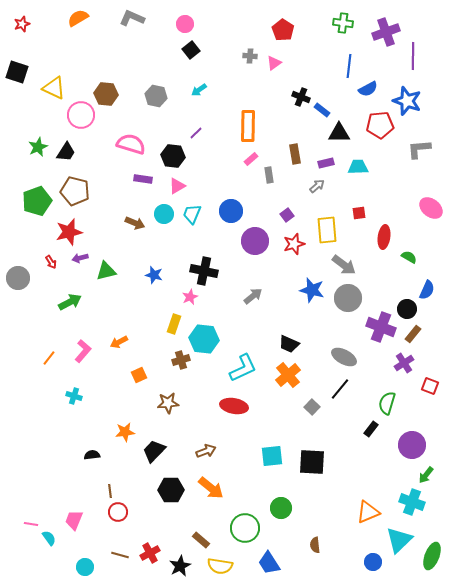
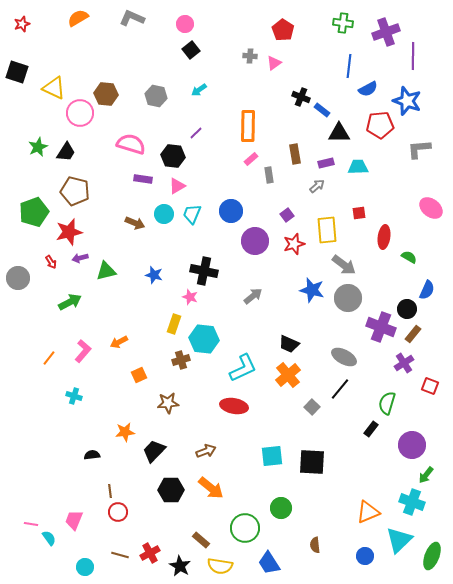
pink circle at (81, 115): moved 1 px left, 2 px up
green pentagon at (37, 201): moved 3 px left, 11 px down
pink star at (190, 297): rotated 28 degrees counterclockwise
blue circle at (373, 562): moved 8 px left, 6 px up
black star at (180, 566): rotated 15 degrees counterclockwise
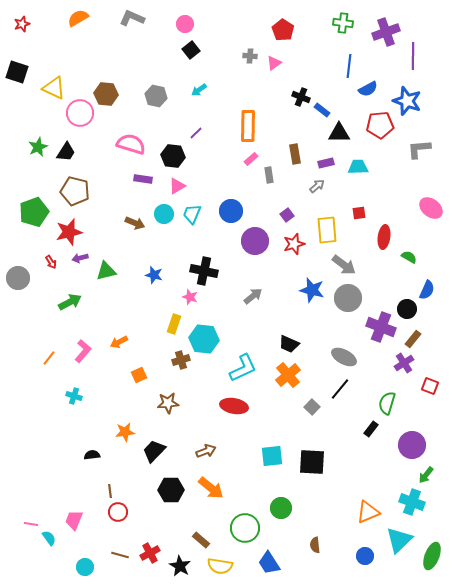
brown rectangle at (413, 334): moved 5 px down
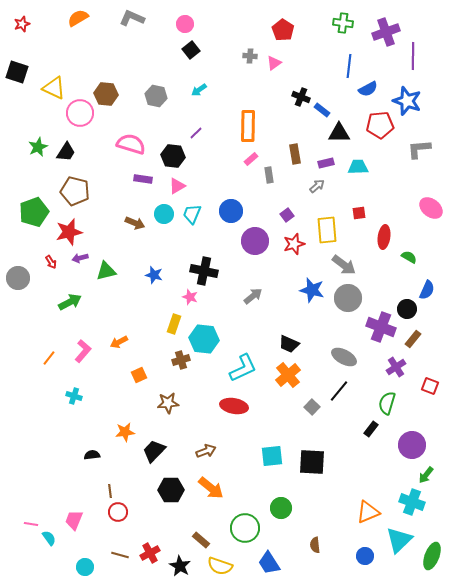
purple cross at (404, 363): moved 8 px left, 4 px down
black line at (340, 389): moved 1 px left, 2 px down
yellow semicircle at (220, 566): rotated 10 degrees clockwise
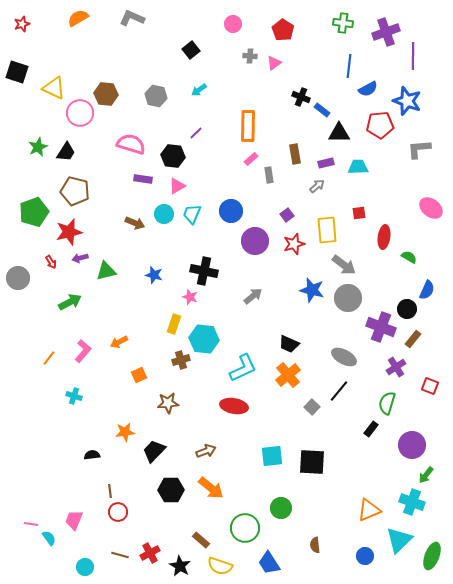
pink circle at (185, 24): moved 48 px right
orange triangle at (368, 512): moved 1 px right, 2 px up
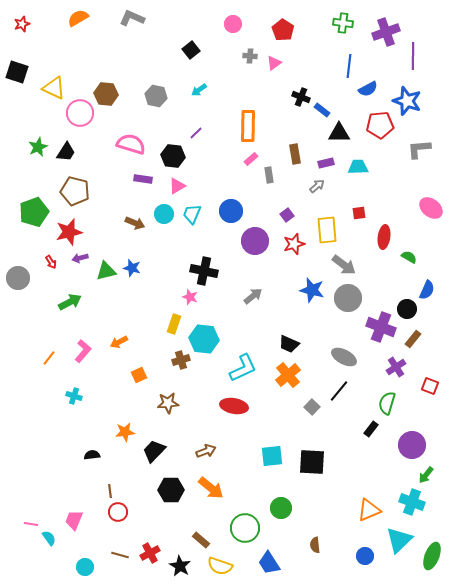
blue star at (154, 275): moved 22 px left, 7 px up
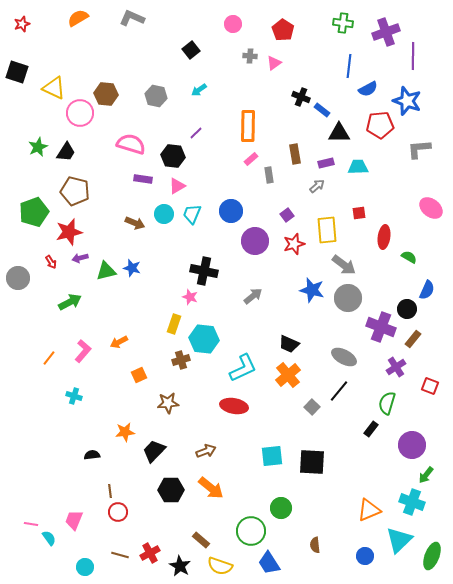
green circle at (245, 528): moved 6 px right, 3 px down
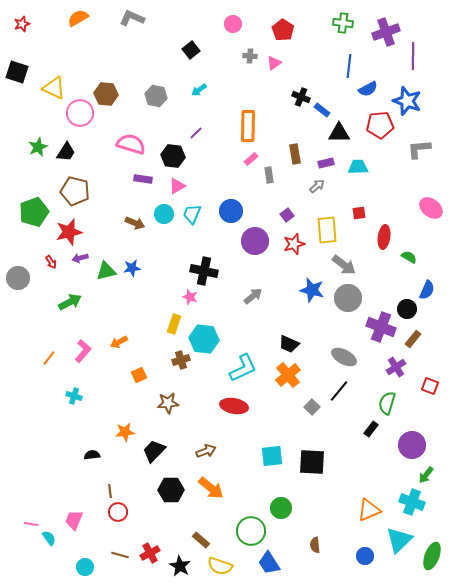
blue star at (132, 268): rotated 24 degrees counterclockwise
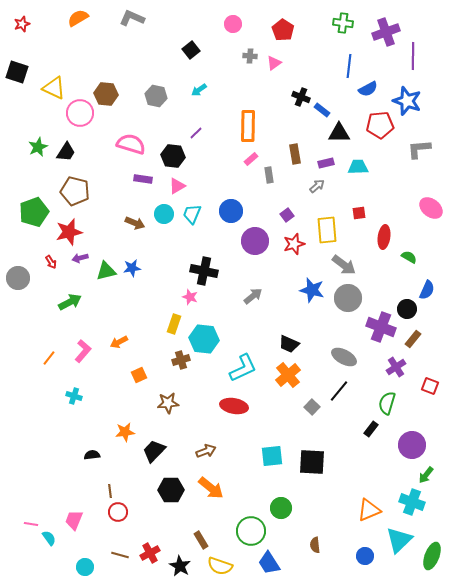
brown rectangle at (201, 540): rotated 18 degrees clockwise
